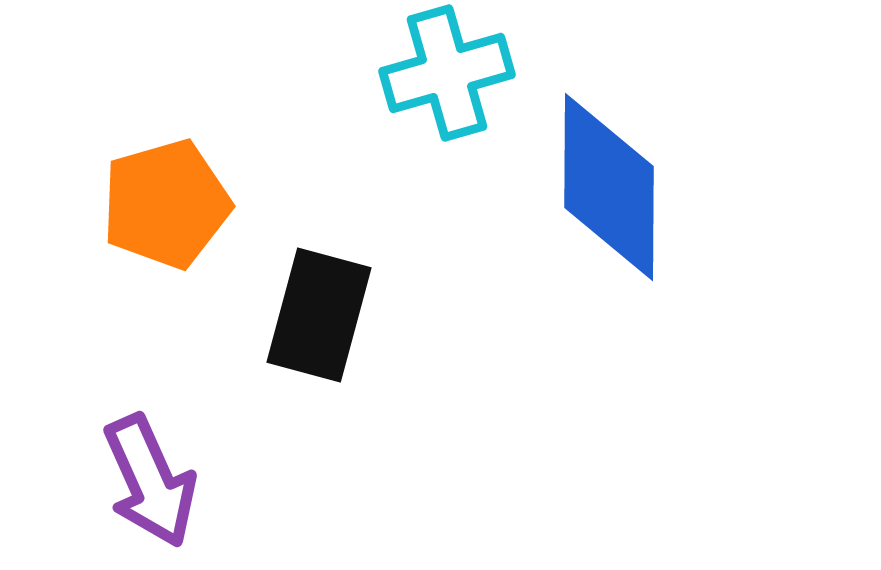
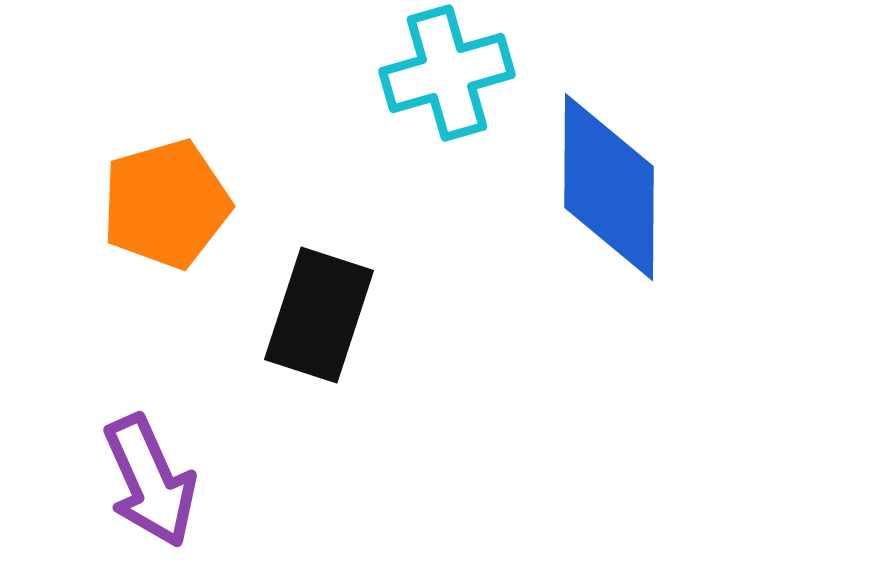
black rectangle: rotated 3 degrees clockwise
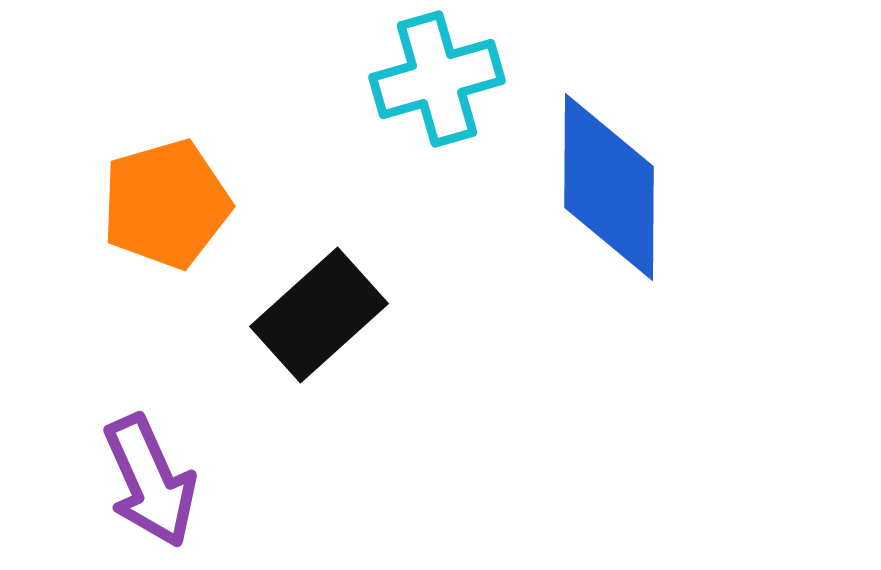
cyan cross: moved 10 px left, 6 px down
black rectangle: rotated 30 degrees clockwise
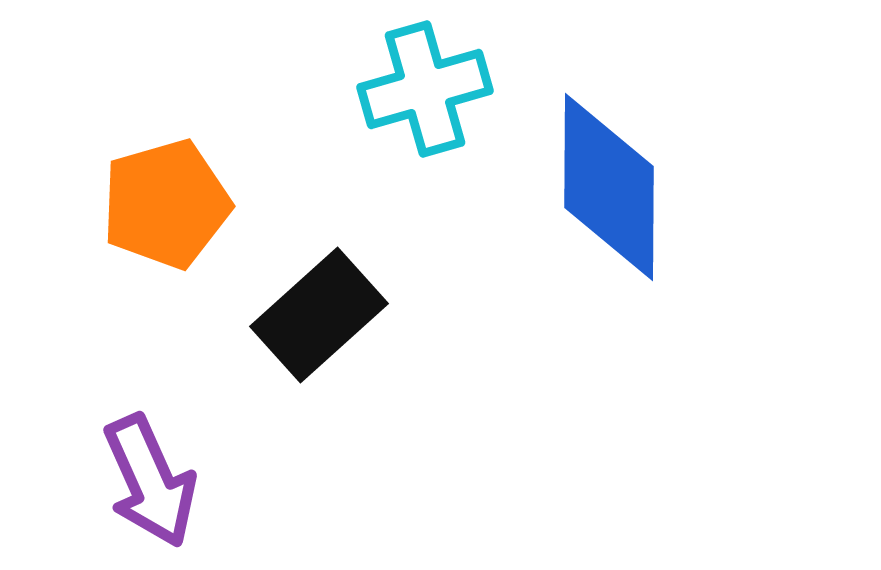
cyan cross: moved 12 px left, 10 px down
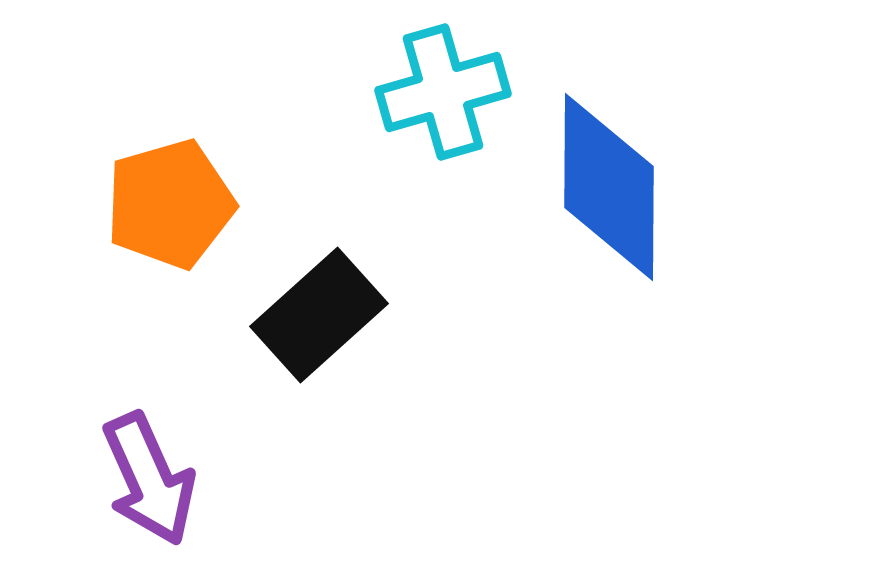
cyan cross: moved 18 px right, 3 px down
orange pentagon: moved 4 px right
purple arrow: moved 1 px left, 2 px up
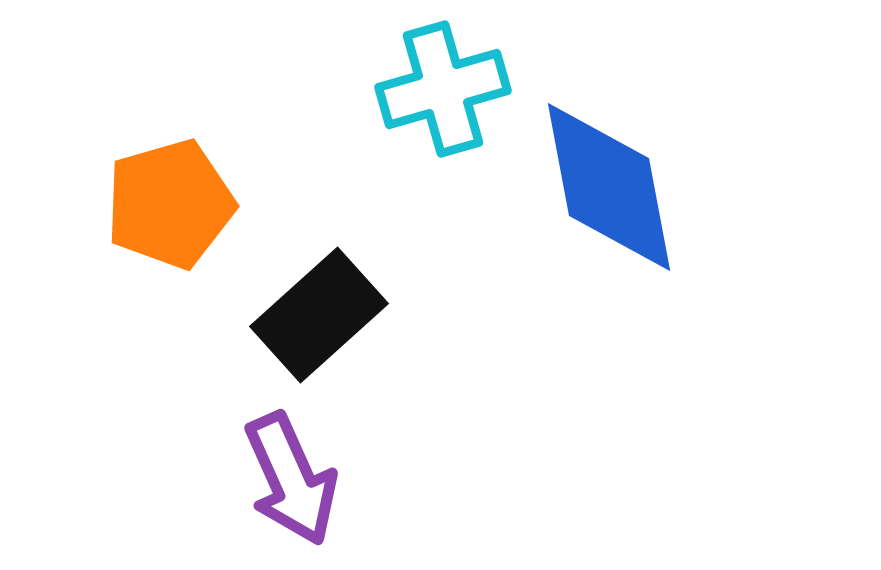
cyan cross: moved 3 px up
blue diamond: rotated 11 degrees counterclockwise
purple arrow: moved 142 px right
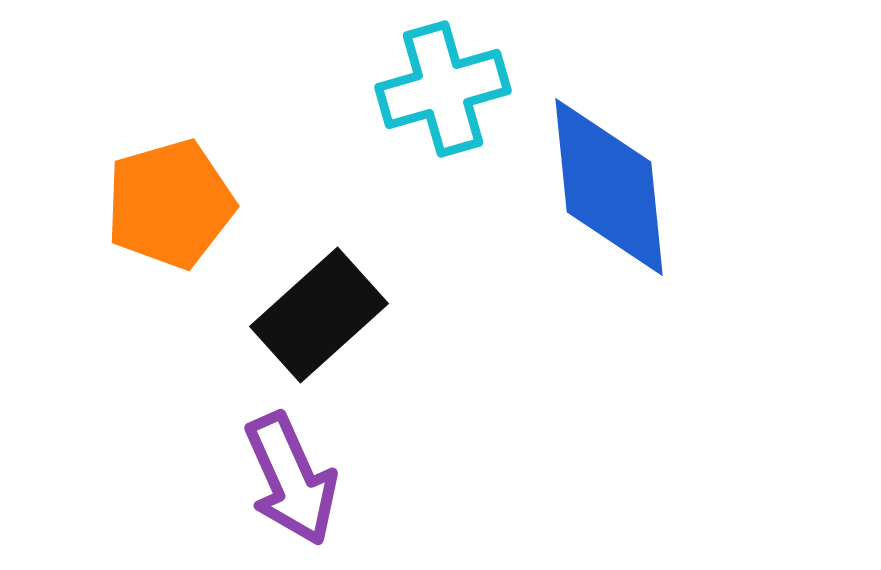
blue diamond: rotated 5 degrees clockwise
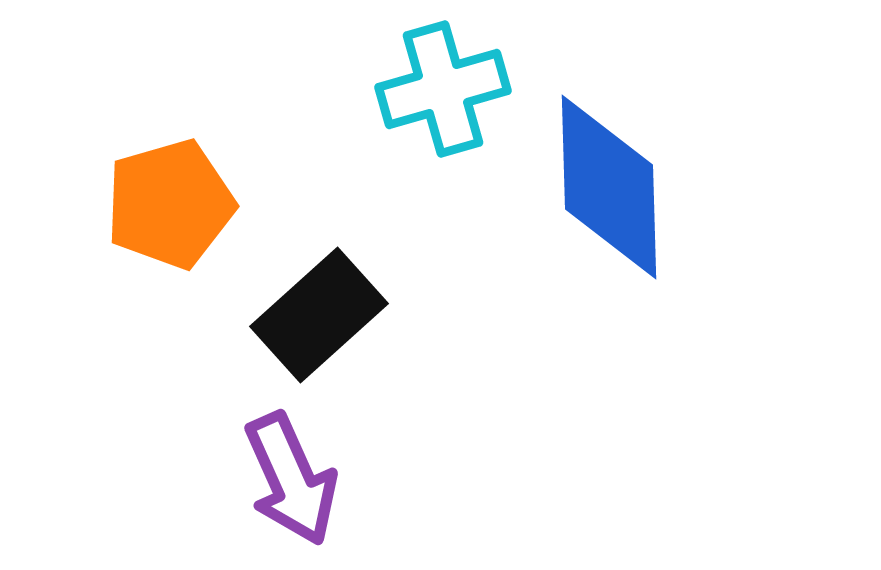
blue diamond: rotated 4 degrees clockwise
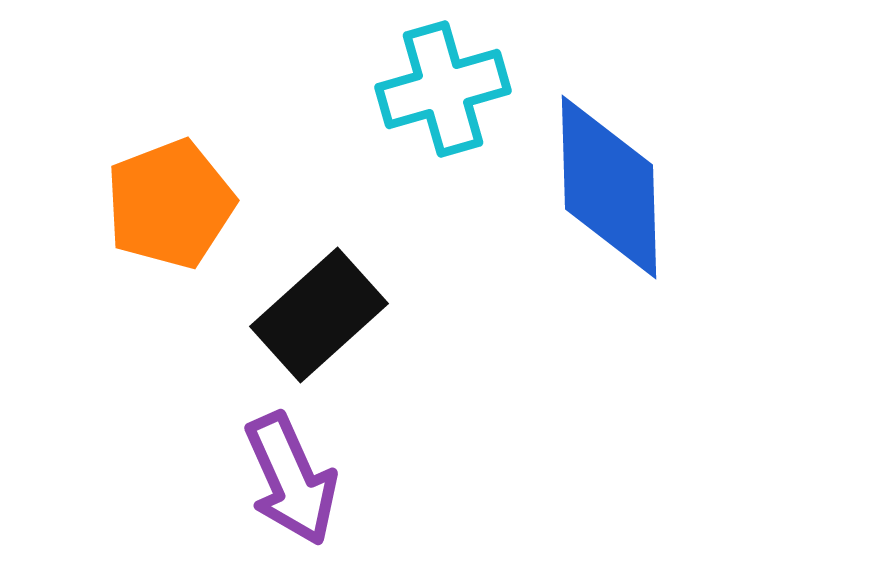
orange pentagon: rotated 5 degrees counterclockwise
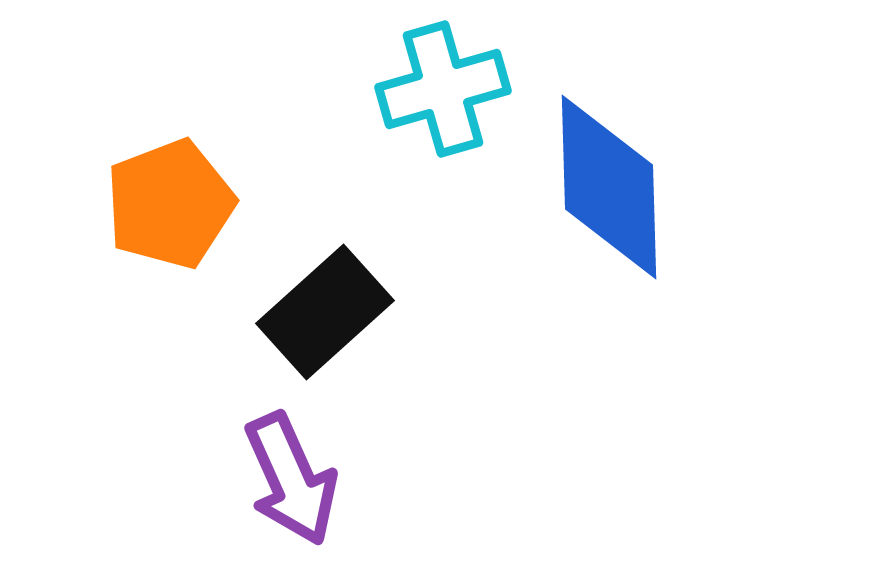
black rectangle: moved 6 px right, 3 px up
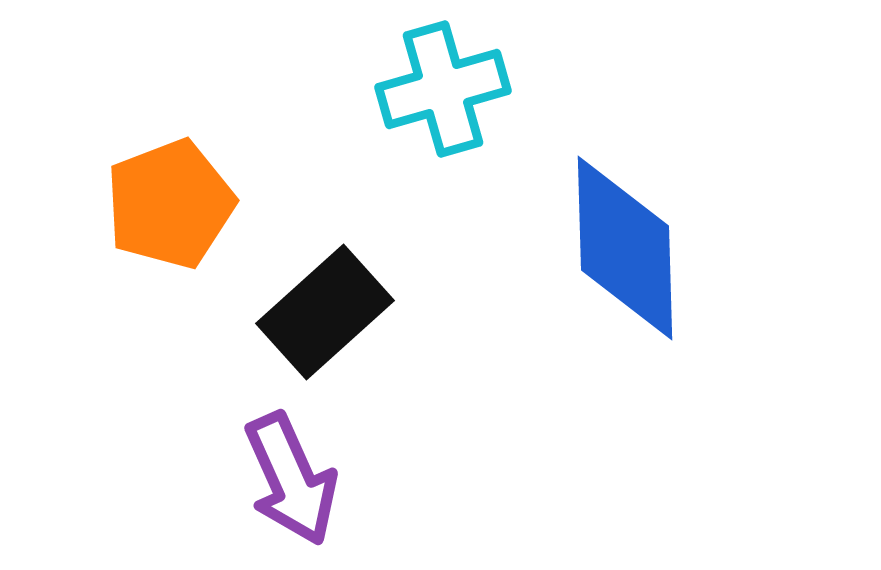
blue diamond: moved 16 px right, 61 px down
